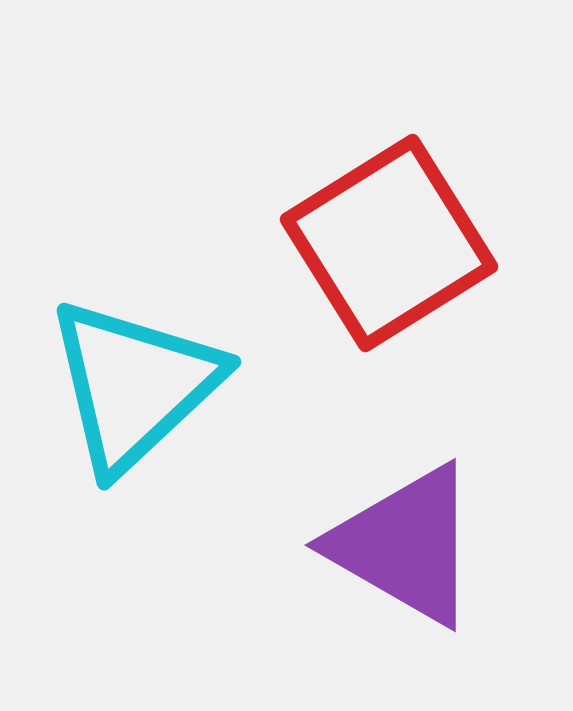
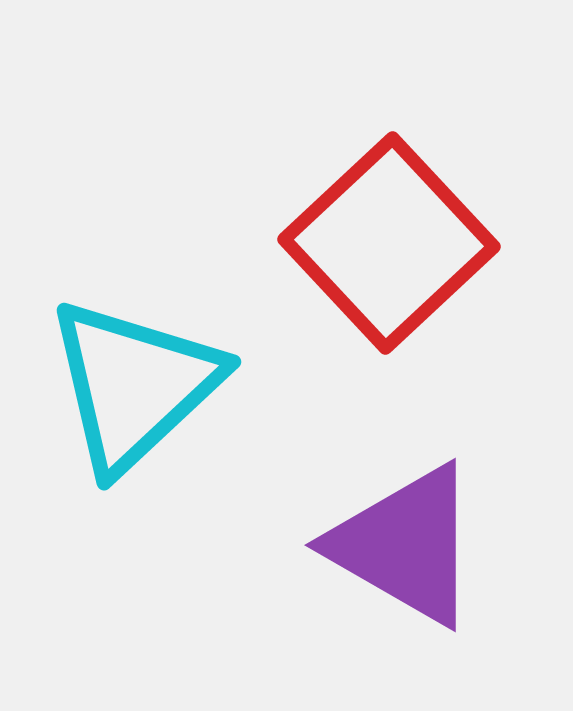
red square: rotated 11 degrees counterclockwise
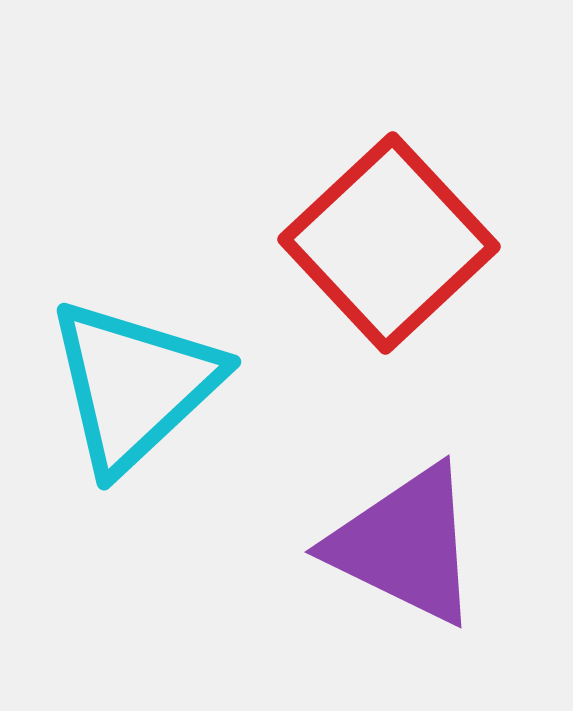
purple triangle: rotated 4 degrees counterclockwise
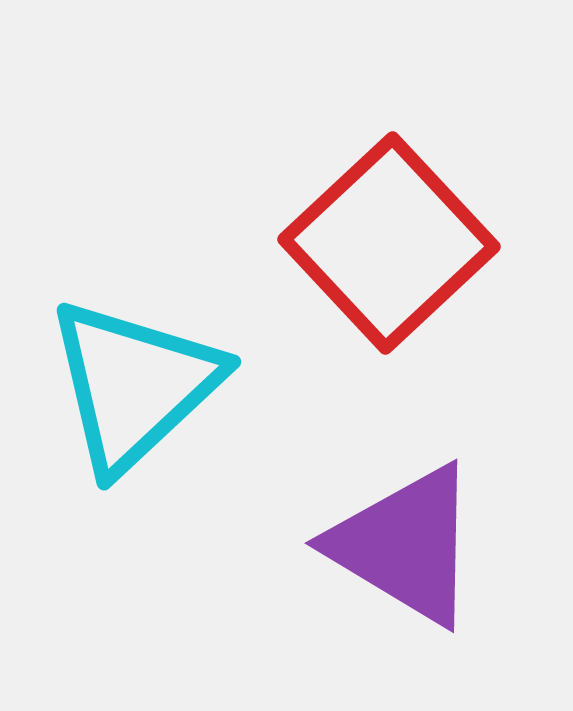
purple triangle: rotated 5 degrees clockwise
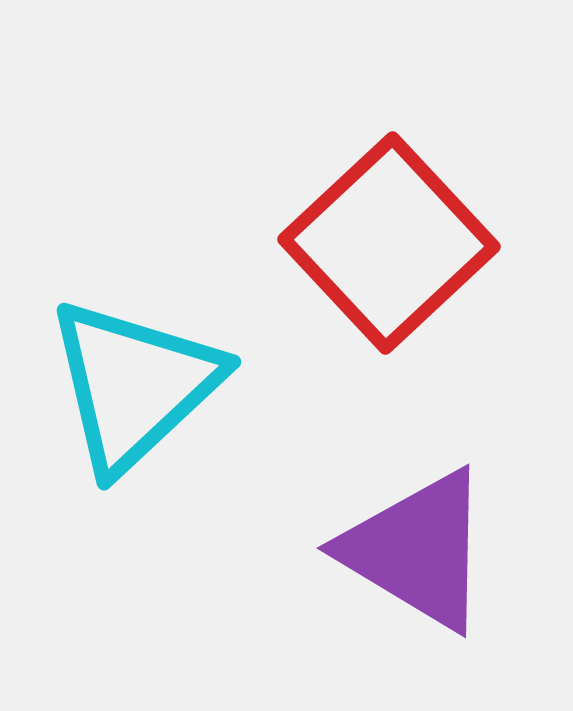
purple triangle: moved 12 px right, 5 px down
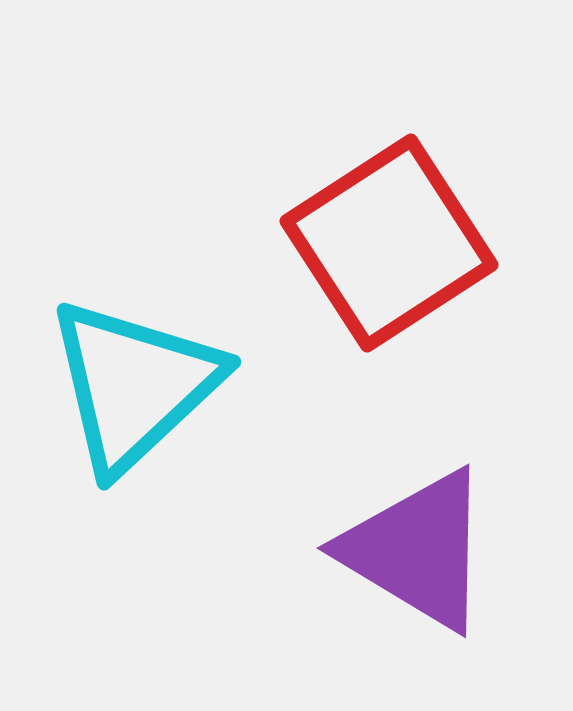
red square: rotated 10 degrees clockwise
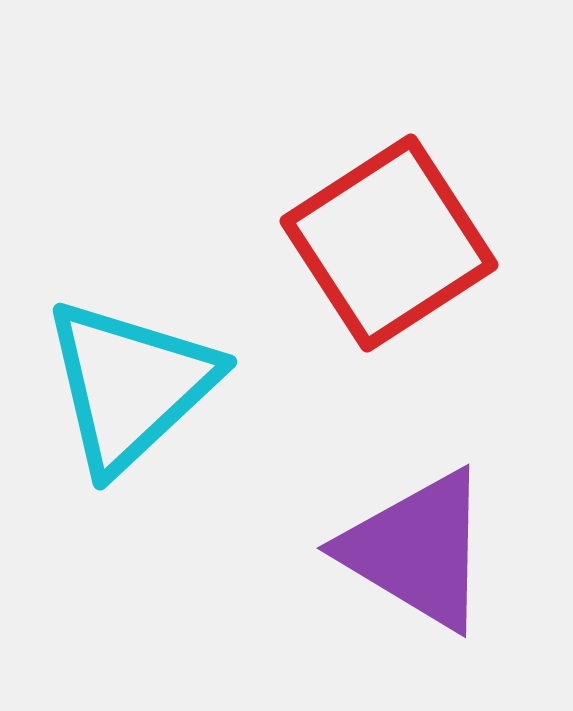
cyan triangle: moved 4 px left
